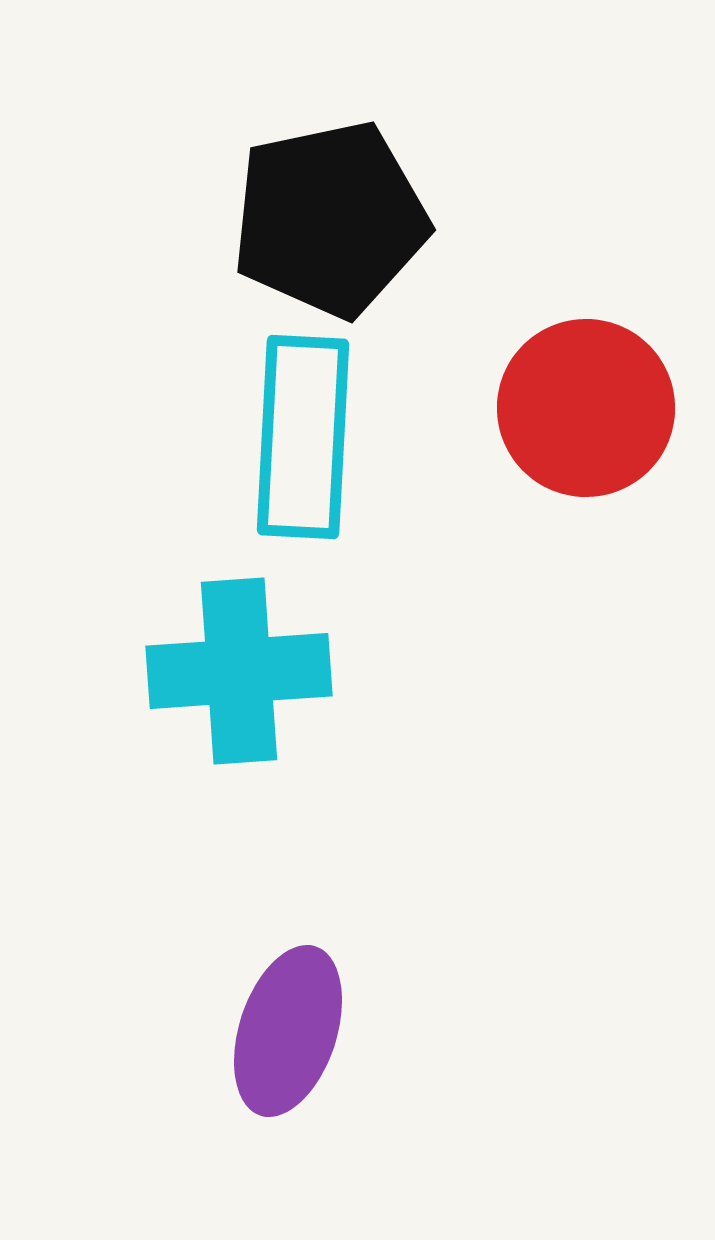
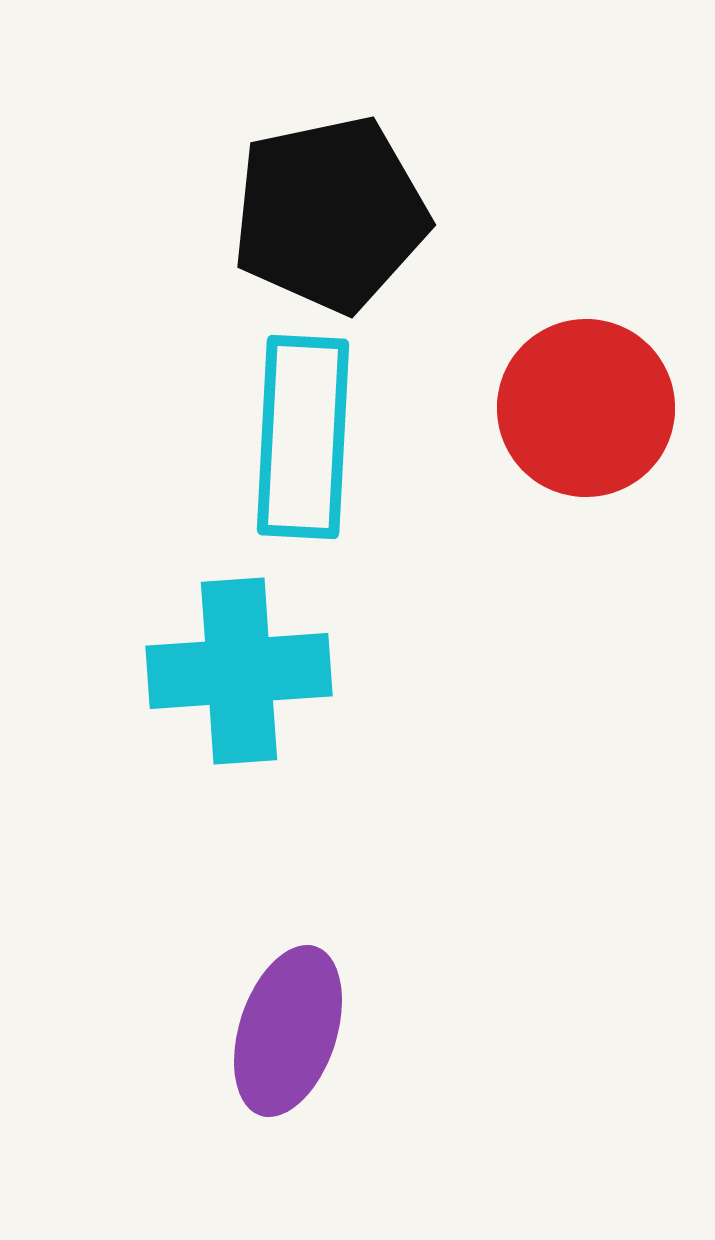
black pentagon: moved 5 px up
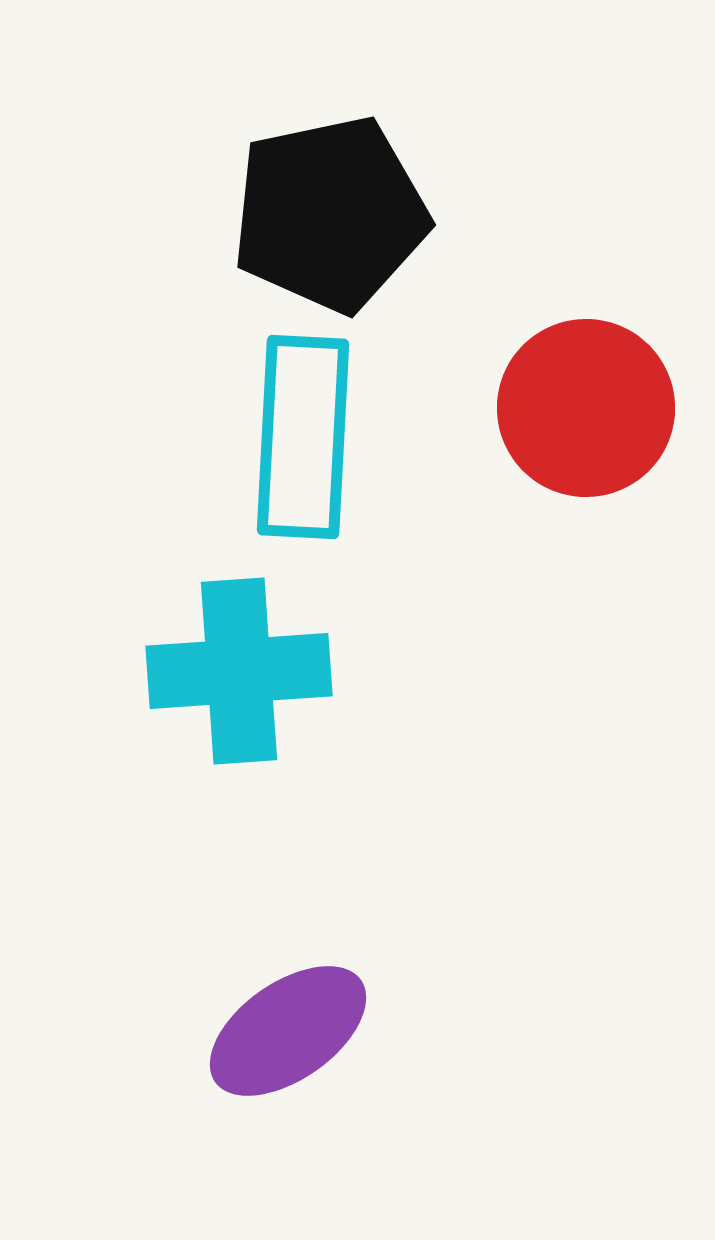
purple ellipse: rotated 37 degrees clockwise
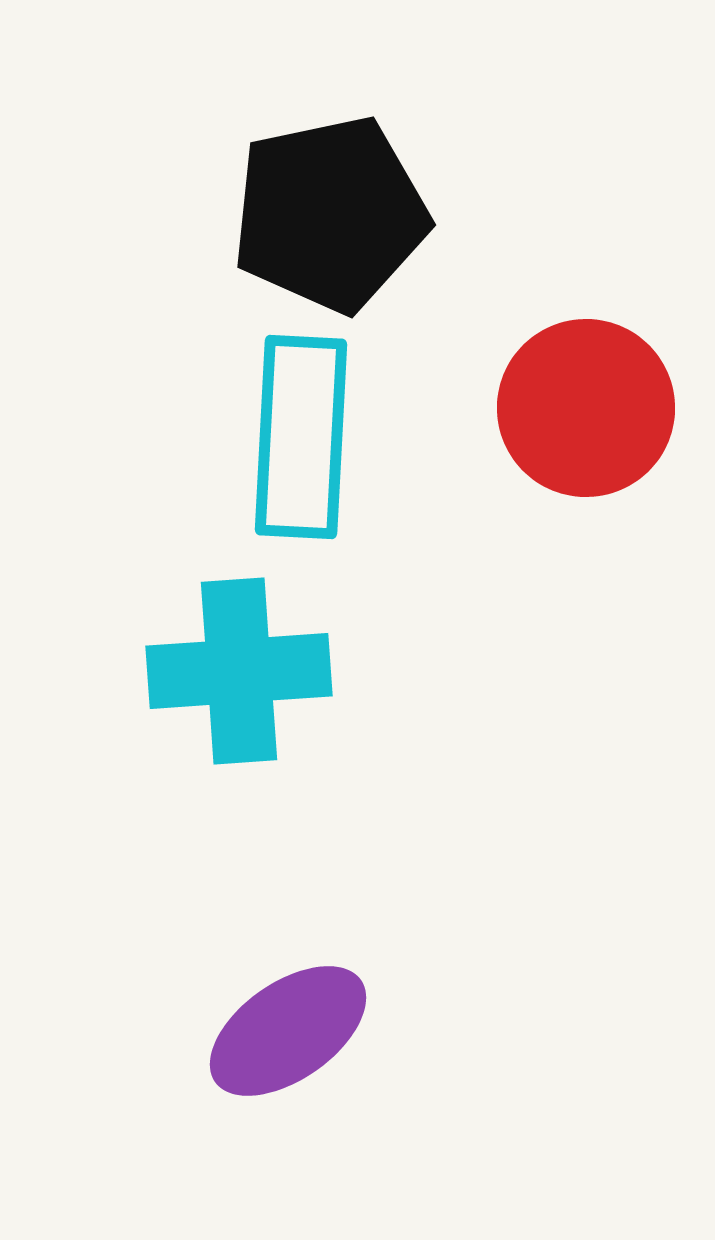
cyan rectangle: moved 2 px left
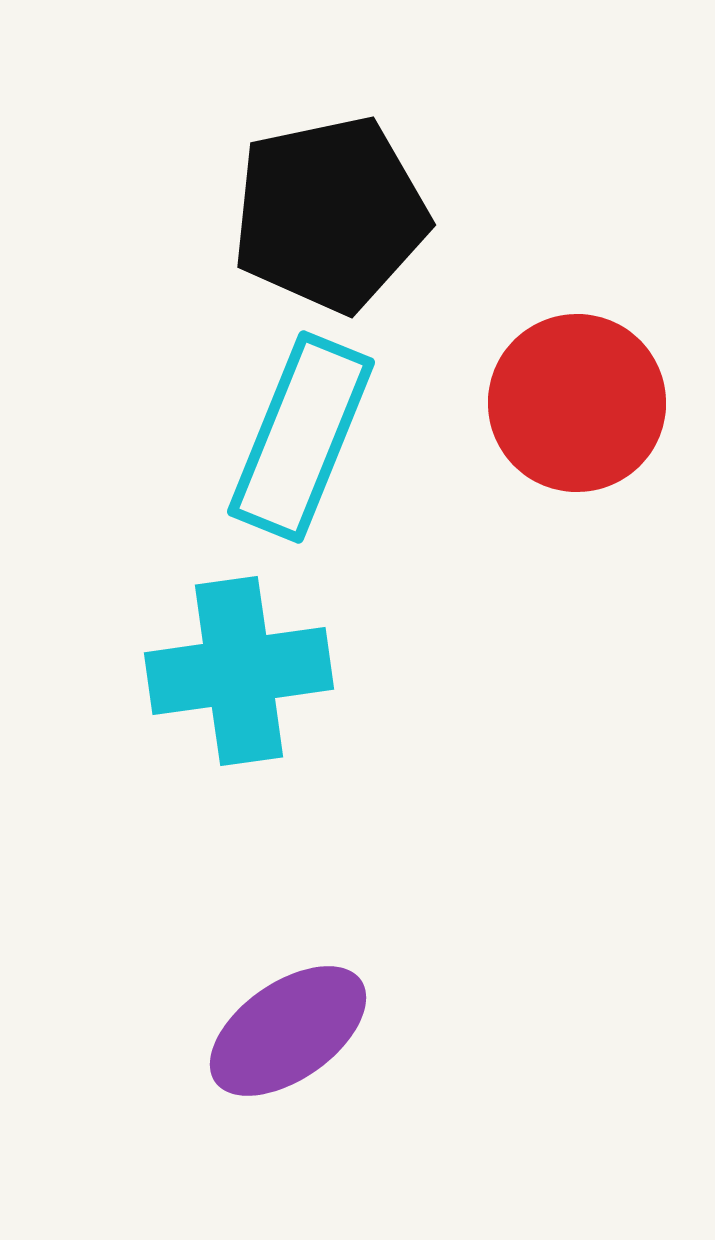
red circle: moved 9 px left, 5 px up
cyan rectangle: rotated 19 degrees clockwise
cyan cross: rotated 4 degrees counterclockwise
